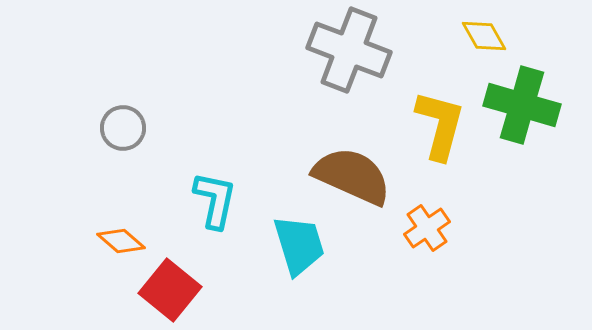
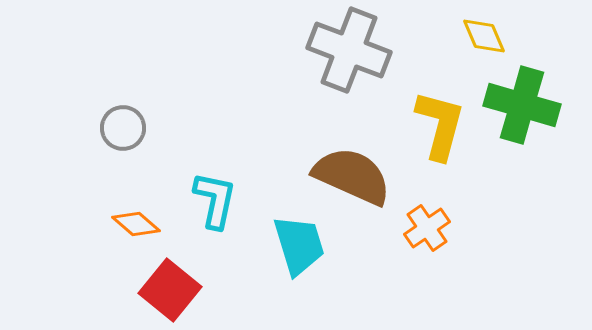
yellow diamond: rotated 6 degrees clockwise
orange diamond: moved 15 px right, 17 px up
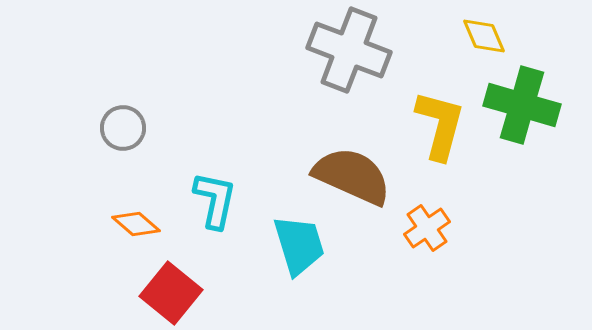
red square: moved 1 px right, 3 px down
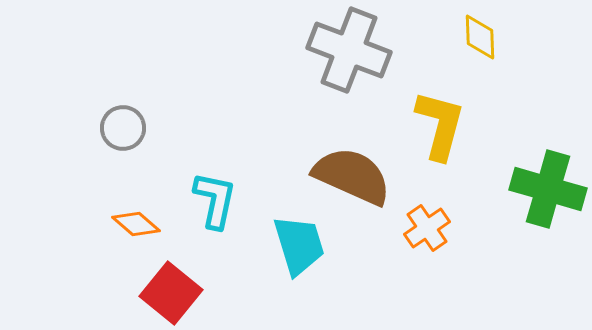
yellow diamond: moved 4 px left, 1 px down; rotated 21 degrees clockwise
green cross: moved 26 px right, 84 px down
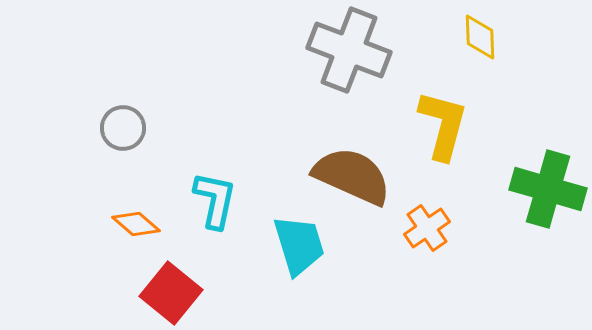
yellow L-shape: moved 3 px right
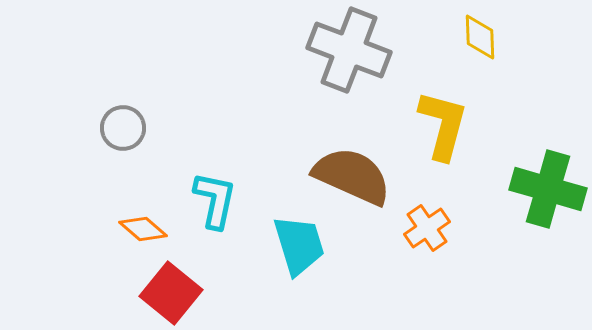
orange diamond: moved 7 px right, 5 px down
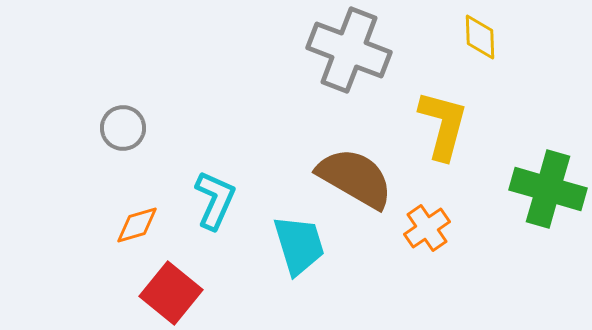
brown semicircle: moved 3 px right, 2 px down; rotated 6 degrees clockwise
cyan L-shape: rotated 12 degrees clockwise
orange diamond: moved 6 px left, 4 px up; rotated 57 degrees counterclockwise
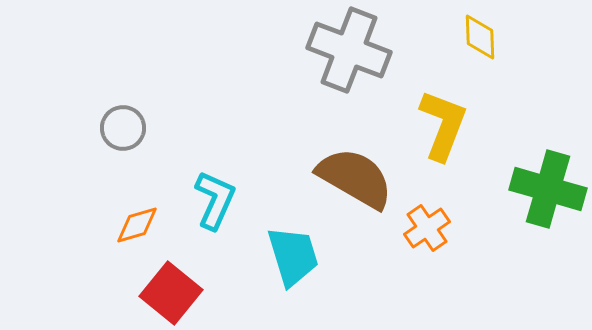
yellow L-shape: rotated 6 degrees clockwise
cyan trapezoid: moved 6 px left, 11 px down
